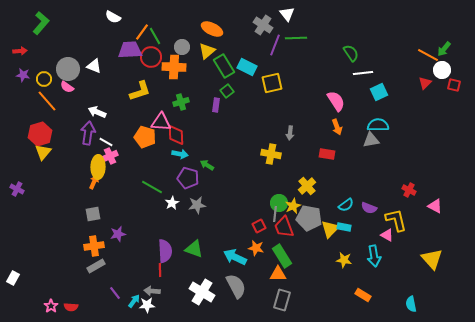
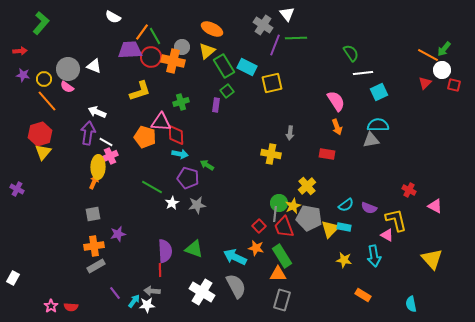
orange cross at (174, 67): moved 1 px left, 6 px up; rotated 10 degrees clockwise
red square at (259, 226): rotated 16 degrees counterclockwise
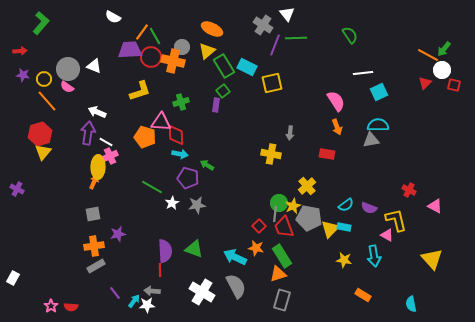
green semicircle at (351, 53): moved 1 px left, 18 px up
green square at (227, 91): moved 4 px left
orange triangle at (278, 274): rotated 18 degrees counterclockwise
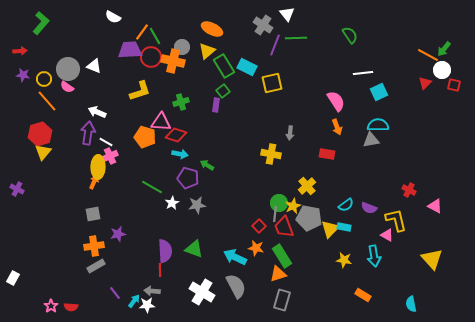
red diamond at (176, 135): rotated 70 degrees counterclockwise
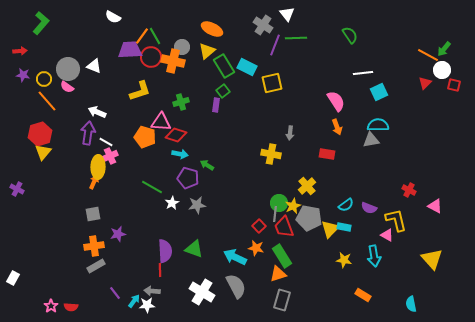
orange line at (142, 32): moved 4 px down
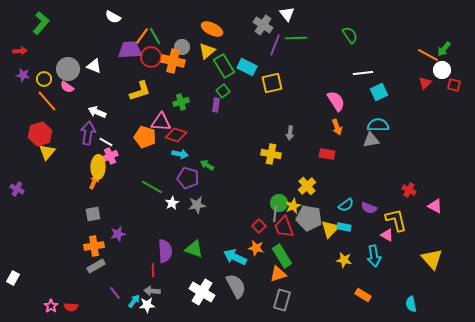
yellow triangle at (43, 152): moved 4 px right
red line at (160, 270): moved 7 px left
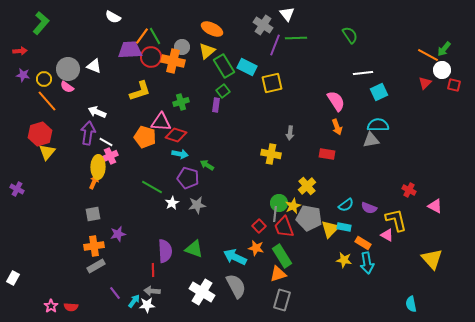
cyan arrow at (374, 256): moved 7 px left, 7 px down
orange rectangle at (363, 295): moved 52 px up
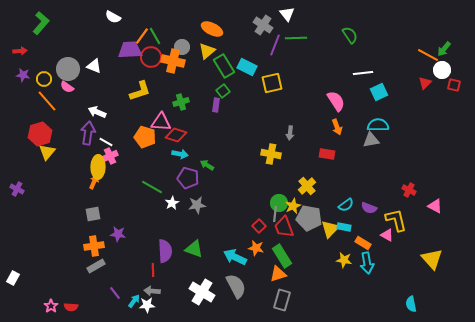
purple star at (118, 234): rotated 21 degrees clockwise
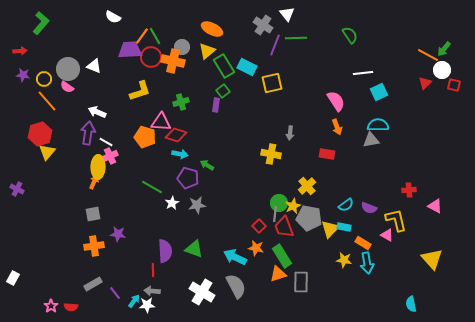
red cross at (409, 190): rotated 32 degrees counterclockwise
gray rectangle at (96, 266): moved 3 px left, 18 px down
gray rectangle at (282, 300): moved 19 px right, 18 px up; rotated 15 degrees counterclockwise
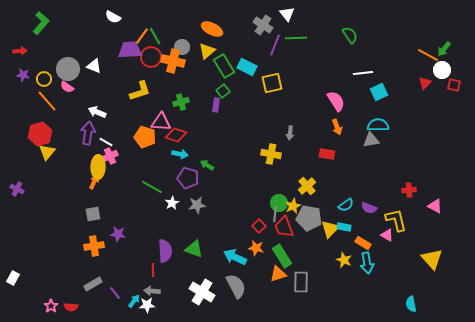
yellow star at (344, 260): rotated 14 degrees clockwise
